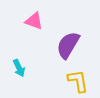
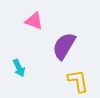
purple semicircle: moved 4 px left, 1 px down
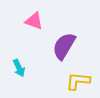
yellow L-shape: rotated 75 degrees counterclockwise
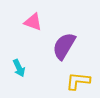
pink triangle: moved 1 px left, 1 px down
